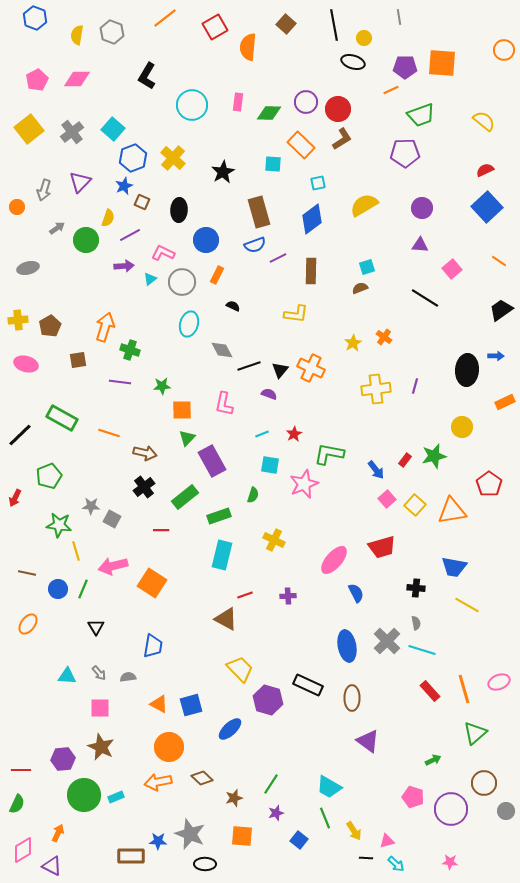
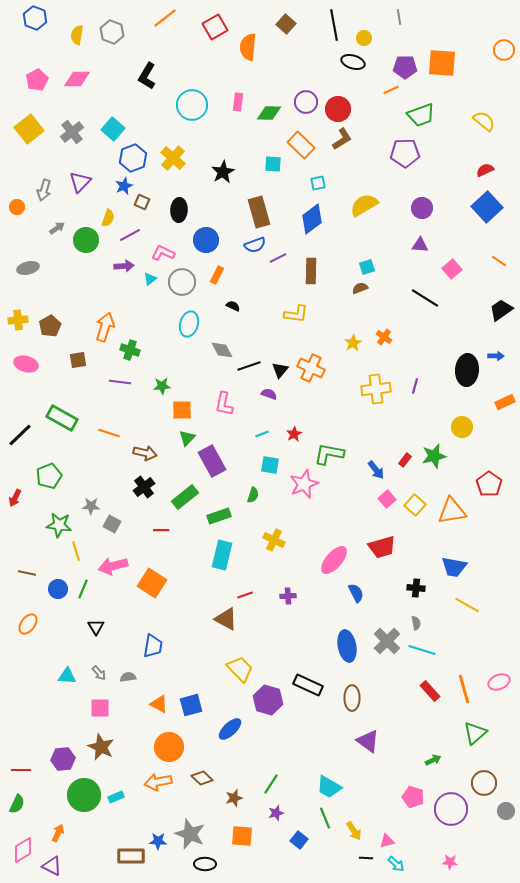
gray square at (112, 519): moved 5 px down
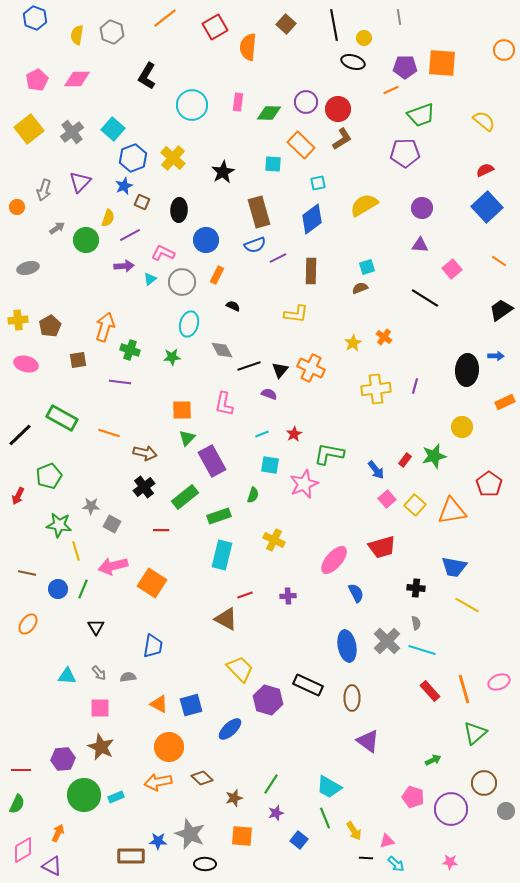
green star at (162, 386): moved 10 px right, 29 px up
red arrow at (15, 498): moved 3 px right, 2 px up
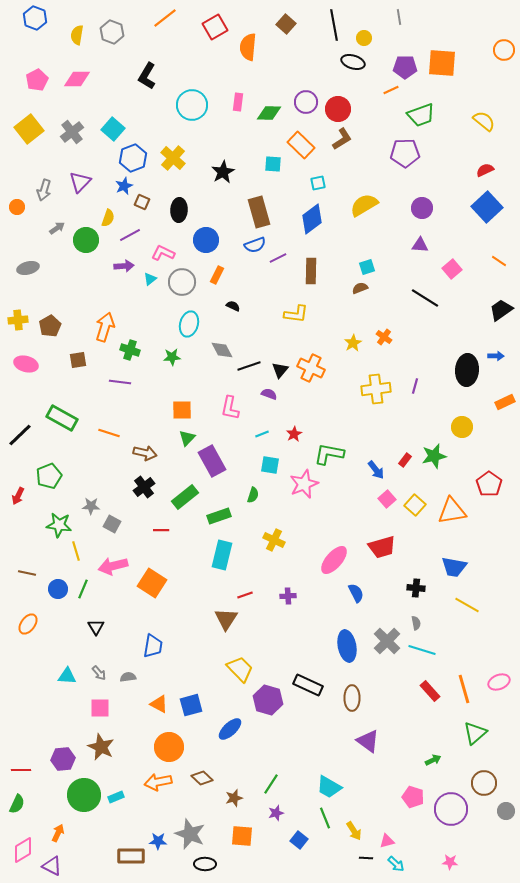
pink L-shape at (224, 404): moved 6 px right, 4 px down
brown triangle at (226, 619): rotated 35 degrees clockwise
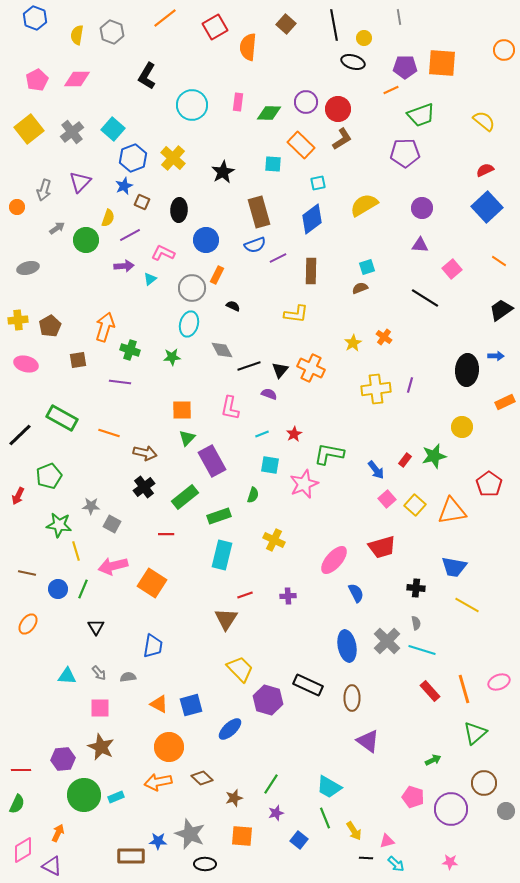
gray circle at (182, 282): moved 10 px right, 6 px down
purple line at (415, 386): moved 5 px left, 1 px up
red line at (161, 530): moved 5 px right, 4 px down
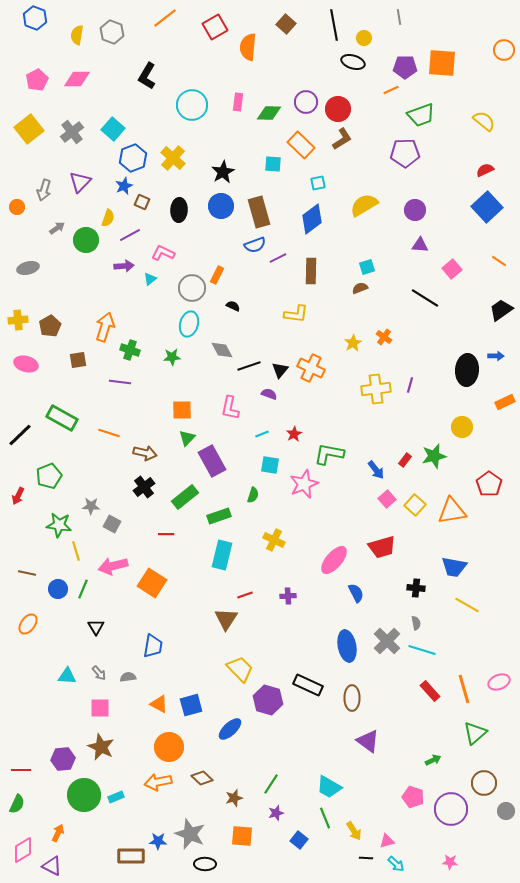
purple circle at (422, 208): moved 7 px left, 2 px down
blue circle at (206, 240): moved 15 px right, 34 px up
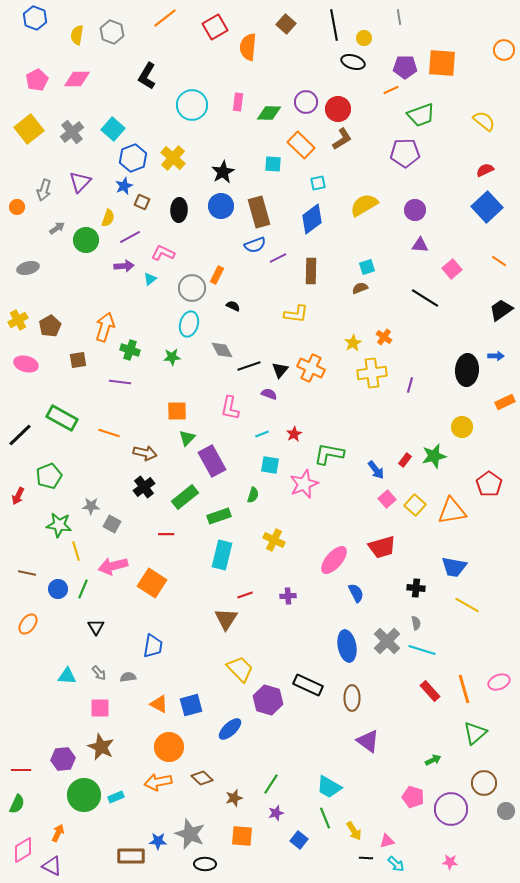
purple line at (130, 235): moved 2 px down
yellow cross at (18, 320): rotated 24 degrees counterclockwise
yellow cross at (376, 389): moved 4 px left, 16 px up
orange square at (182, 410): moved 5 px left, 1 px down
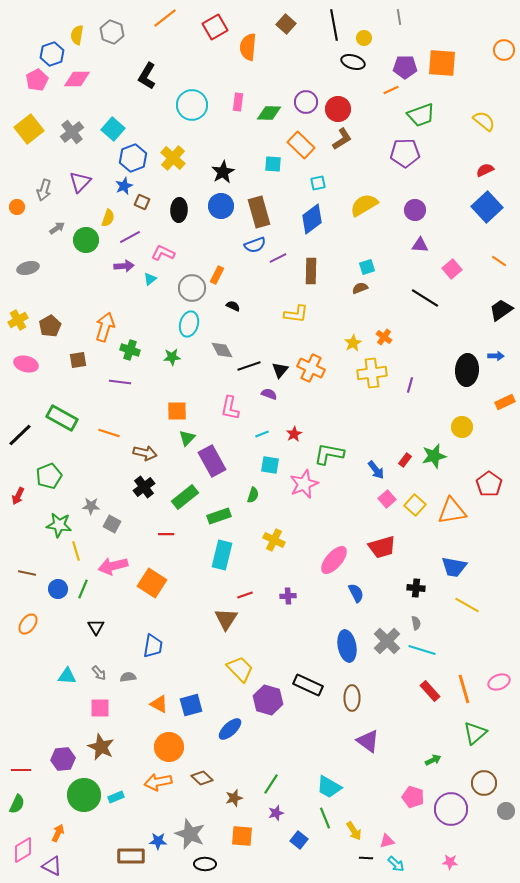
blue hexagon at (35, 18): moved 17 px right, 36 px down; rotated 20 degrees clockwise
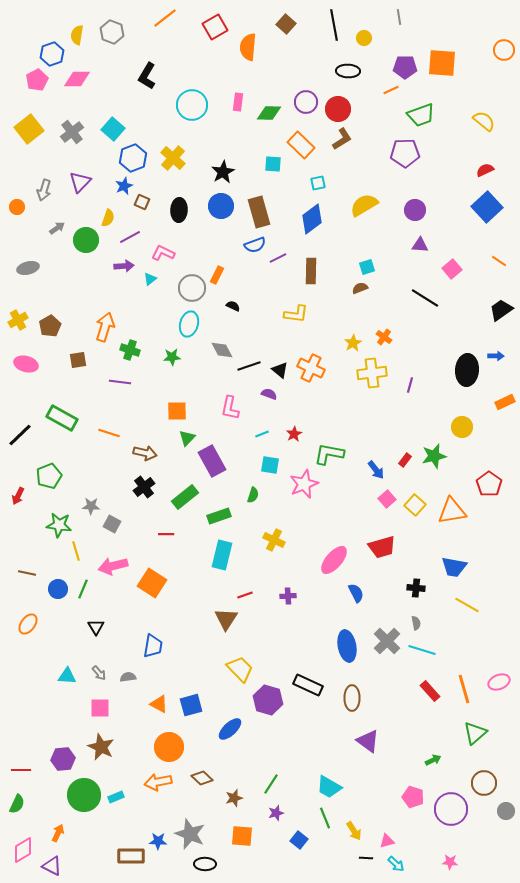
black ellipse at (353, 62): moved 5 px left, 9 px down; rotated 15 degrees counterclockwise
black triangle at (280, 370): rotated 30 degrees counterclockwise
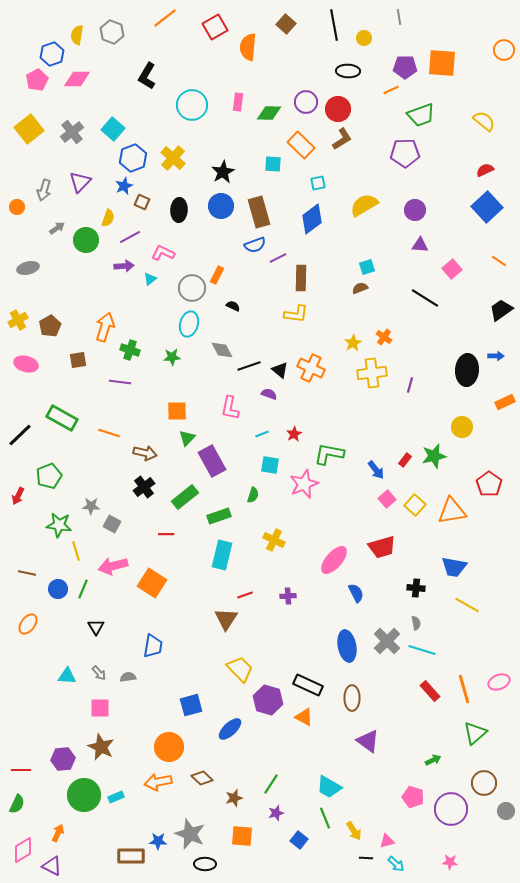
brown rectangle at (311, 271): moved 10 px left, 7 px down
orange triangle at (159, 704): moved 145 px right, 13 px down
